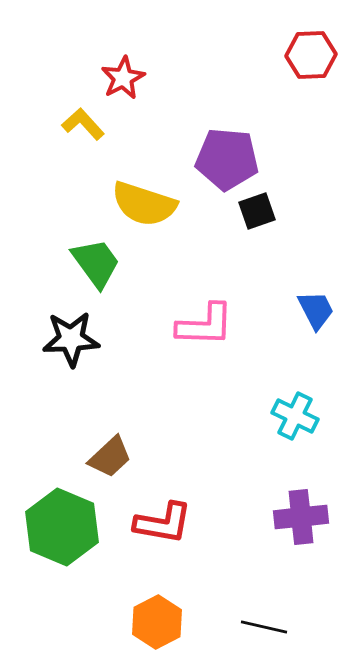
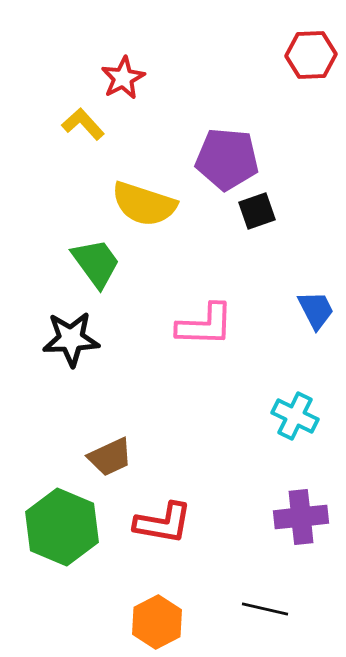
brown trapezoid: rotated 18 degrees clockwise
black line: moved 1 px right, 18 px up
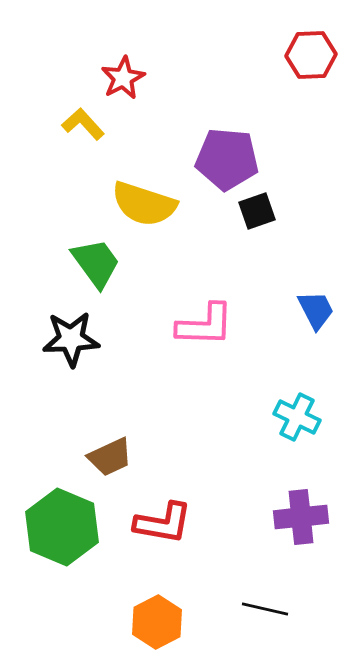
cyan cross: moved 2 px right, 1 px down
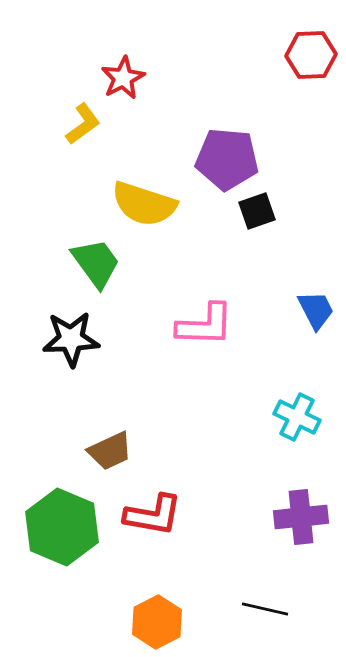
yellow L-shape: rotated 96 degrees clockwise
brown trapezoid: moved 6 px up
red L-shape: moved 10 px left, 8 px up
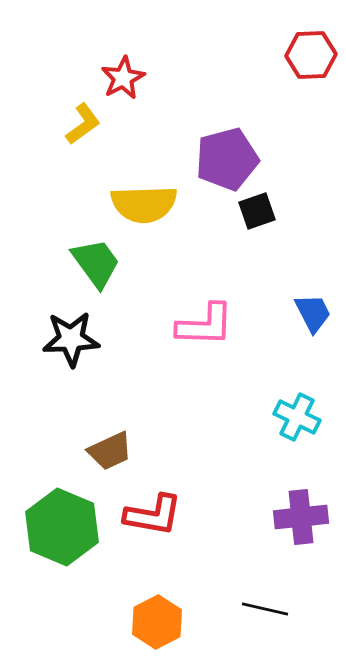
purple pentagon: rotated 20 degrees counterclockwise
yellow semicircle: rotated 20 degrees counterclockwise
blue trapezoid: moved 3 px left, 3 px down
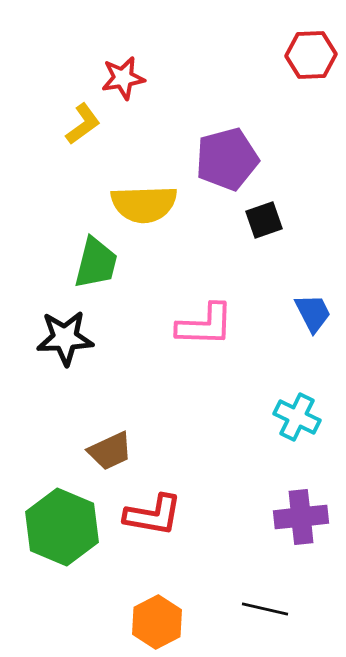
red star: rotated 18 degrees clockwise
black square: moved 7 px right, 9 px down
green trapezoid: rotated 50 degrees clockwise
black star: moved 6 px left, 1 px up
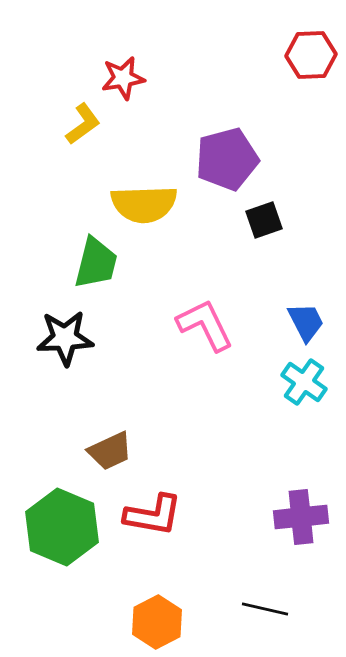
blue trapezoid: moved 7 px left, 9 px down
pink L-shape: rotated 118 degrees counterclockwise
cyan cross: moved 7 px right, 35 px up; rotated 9 degrees clockwise
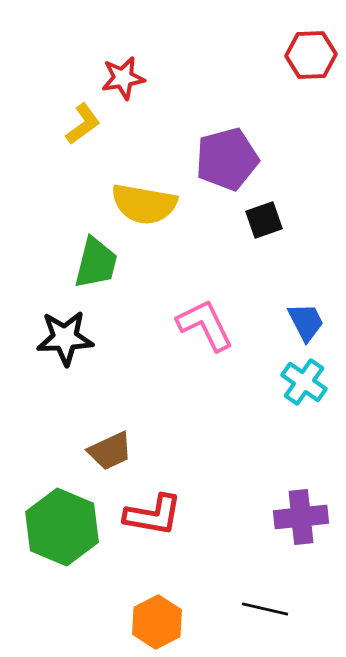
yellow semicircle: rotated 12 degrees clockwise
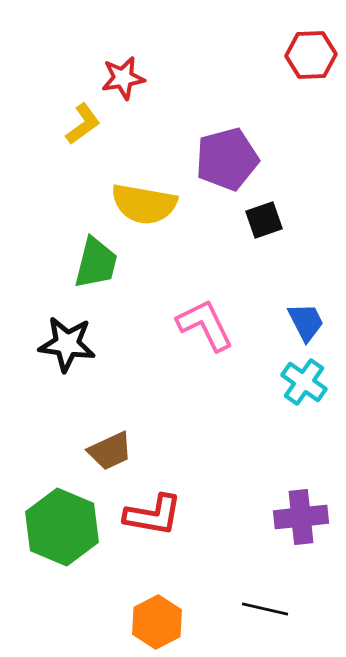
black star: moved 2 px right, 6 px down; rotated 10 degrees clockwise
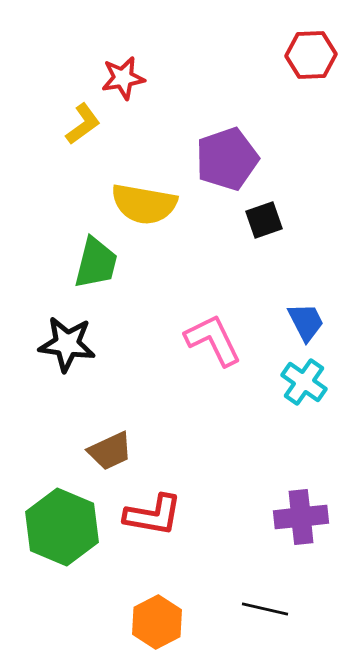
purple pentagon: rotated 4 degrees counterclockwise
pink L-shape: moved 8 px right, 15 px down
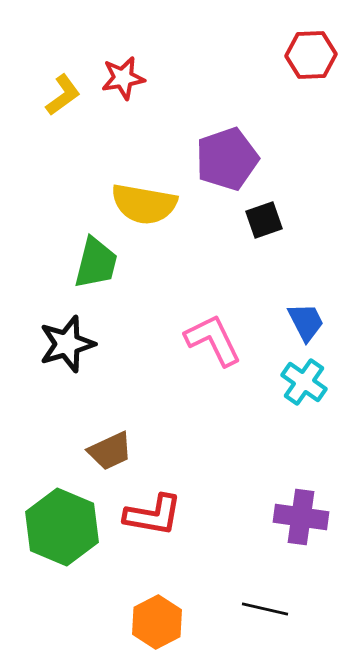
yellow L-shape: moved 20 px left, 29 px up
black star: rotated 24 degrees counterclockwise
purple cross: rotated 14 degrees clockwise
